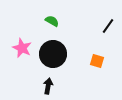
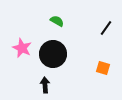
green semicircle: moved 5 px right
black line: moved 2 px left, 2 px down
orange square: moved 6 px right, 7 px down
black arrow: moved 3 px left, 1 px up; rotated 14 degrees counterclockwise
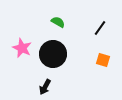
green semicircle: moved 1 px right, 1 px down
black line: moved 6 px left
orange square: moved 8 px up
black arrow: moved 2 px down; rotated 147 degrees counterclockwise
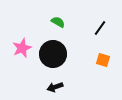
pink star: rotated 24 degrees clockwise
black arrow: moved 10 px right; rotated 42 degrees clockwise
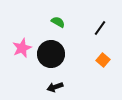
black circle: moved 2 px left
orange square: rotated 24 degrees clockwise
